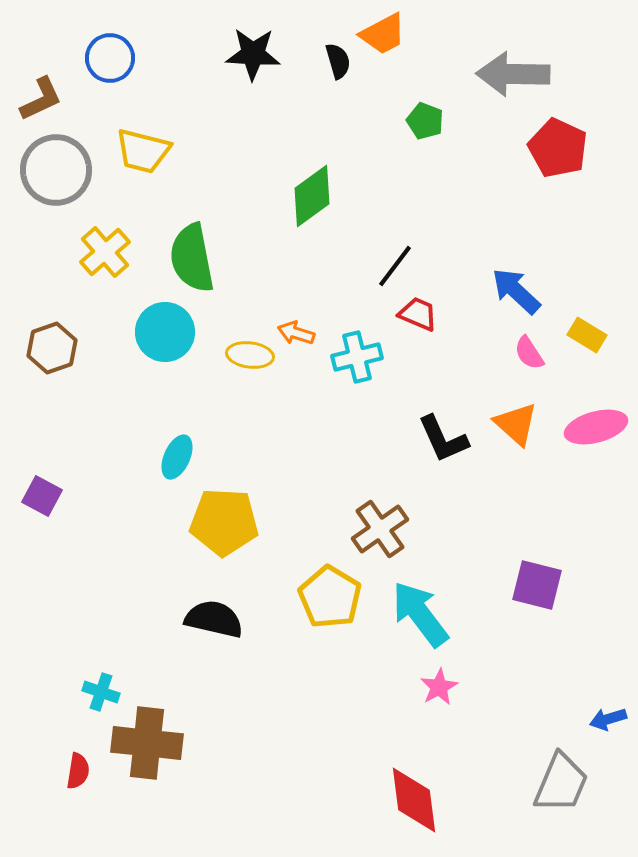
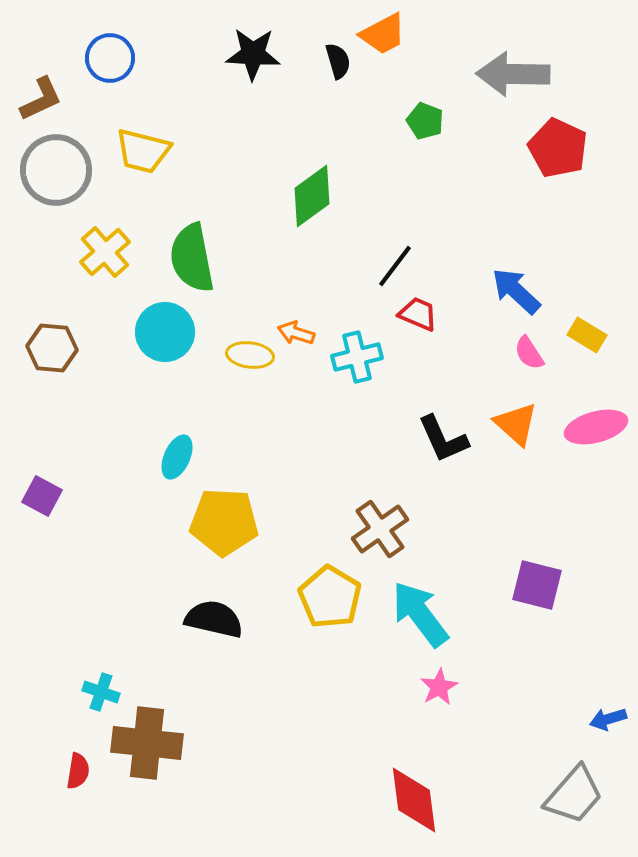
brown hexagon at (52, 348): rotated 24 degrees clockwise
gray trapezoid at (561, 783): moved 13 px right, 12 px down; rotated 18 degrees clockwise
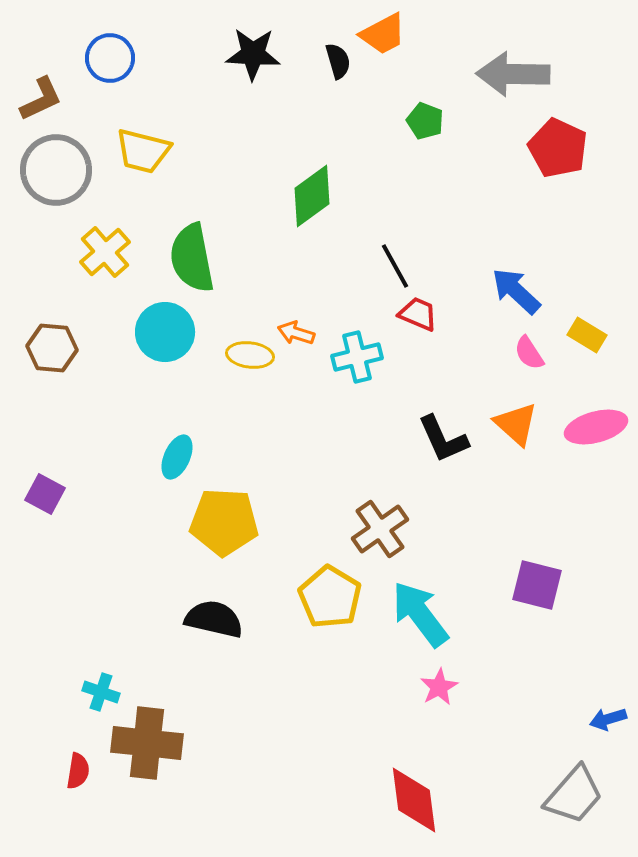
black line at (395, 266): rotated 66 degrees counterclockwise
purple square at (42, 496): moved 3 px right, 2 px up
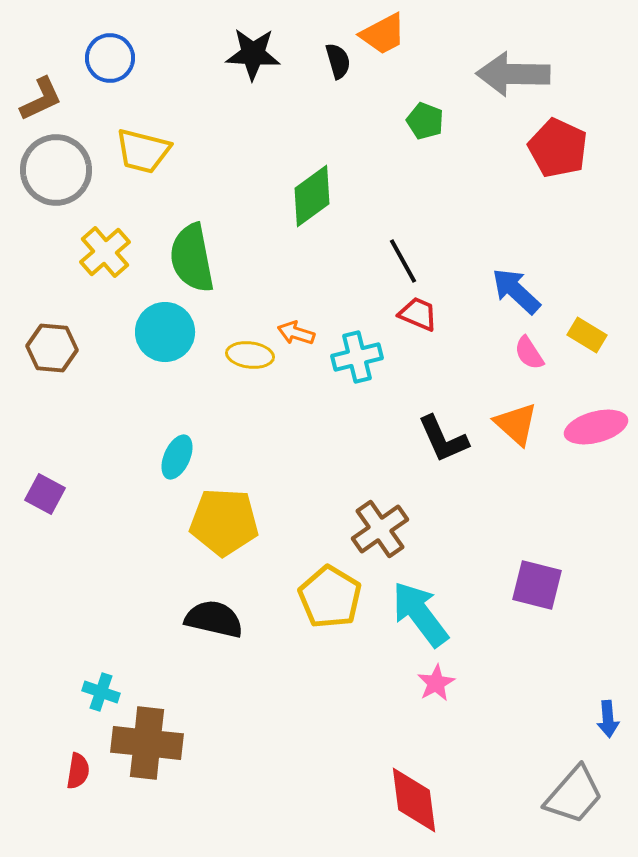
black line at (395, 266): moved 8 px right, 5 px up
pink star at (439, 687): moved 3 px left, 4 px up
blue arrow at (608, 719): rotated 78 degrees counterclockwise
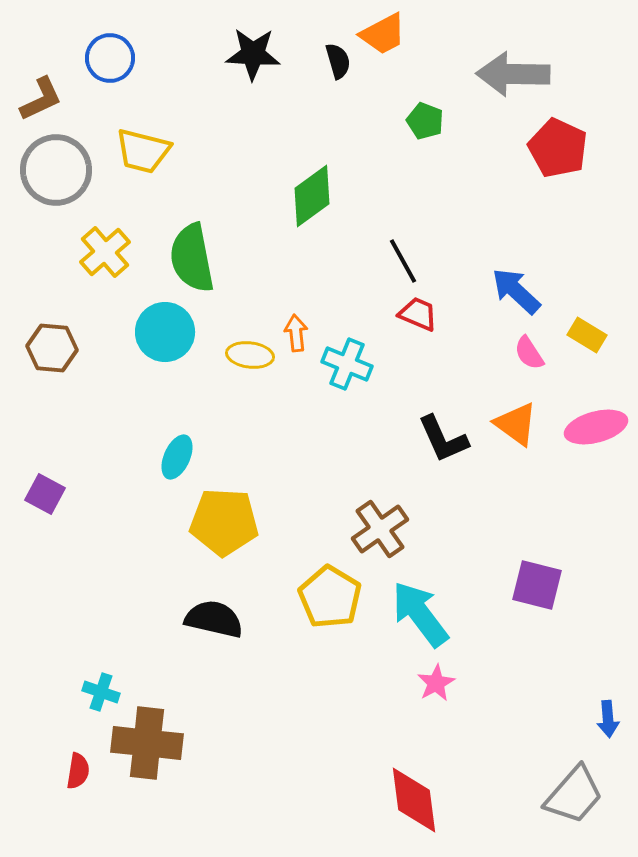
orange arrow at (296, 333): rotated 66 degrees clockwise
cyan cross at (357, 357): moved 10 px left, 7 px down; rotated 36 degrees clockwise
orange triangle at (516, 424): rotated 6 degrees counterclockwise
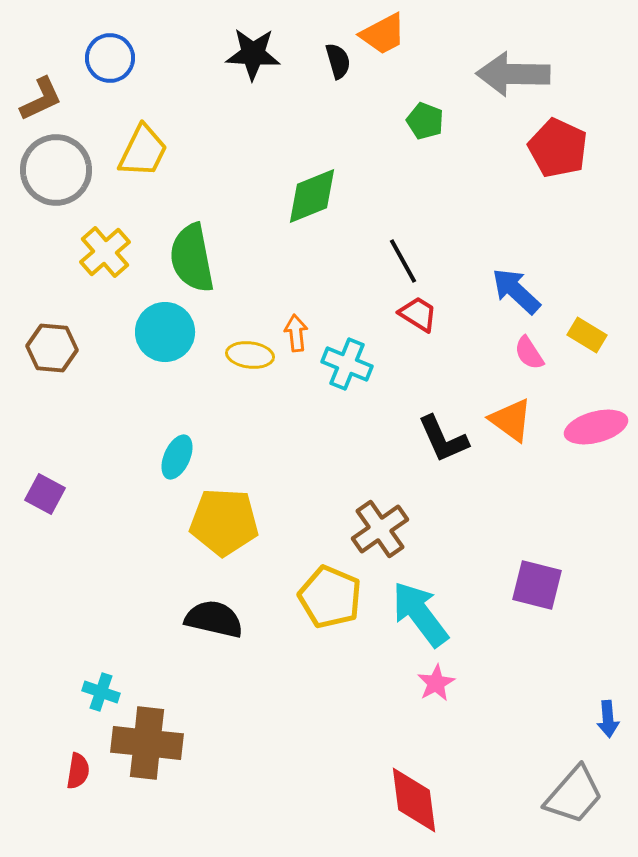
yellow trapezoid at (143, 151): rotated 78 degrees counterclockwise
green diamond at (312, 196): rotated 14 degrees clockwise
red trapezoid at (418, 314): rotated 9 degrees clockwise
orange triangle at (516, 424): moved 5 px left, 4 px up
yellow pentagon at (330, 597): rotated 8 degrees counterclockwise
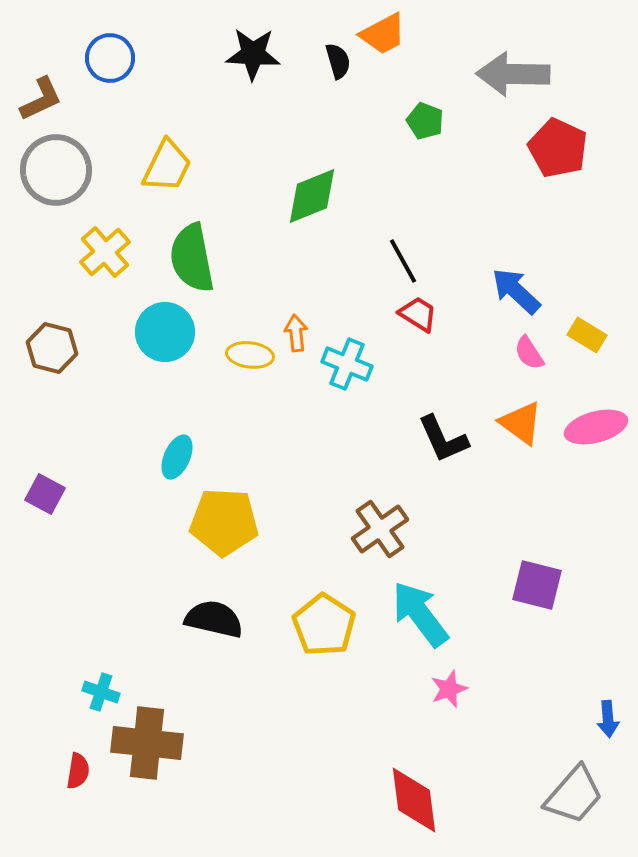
yellow trapezoid at (143, 151): moved 24 px right, 15 px down
brown hexagon at (52, 348): rotated 9 degrees clockwise
orange triangle at (511, 420): moved 10 px right, 3 px down
yellow pentagon at (330, 597): moved 6 px left, 28 px down; rotated 10 degrees clockwise
pink star at (436, 683): moved 13 px right, 6 px down; rotated 9 degrees clockwise
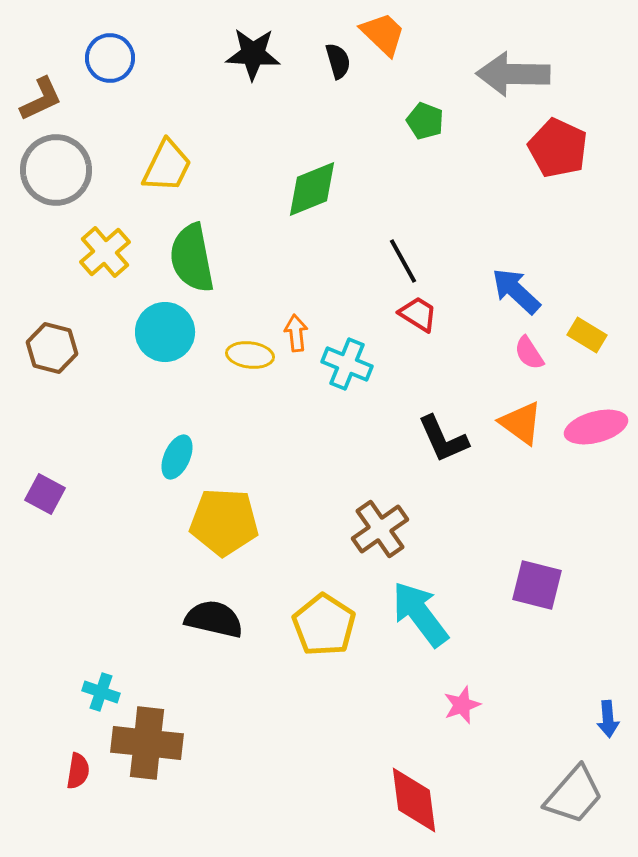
orange trapezoid at (383, 34): rotated 108 degrees counterclockwise
green diamond at (312, 196): moved 7 px up
pink star at (449, 689): moved 13 px right, 16 px down
